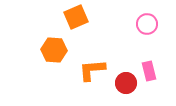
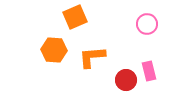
orange square: moved 1 px left
orange L-shape: moved 13 px up
red circle: moved 3 px up
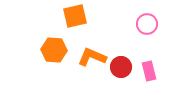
orange square: moved 1 px up; rotated 10 degrees clockwise
orange L-shape: rotated 28 degrees clockwise
red circle: moved 5 px left, 13 px up
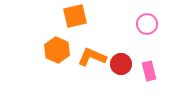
orange hexagon: moved 3 px right; rotated 20 degrees clockwise
red circle: moved 3 px up
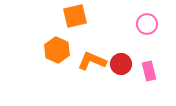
orange L-shape: moved 4 px down
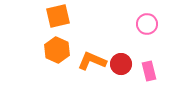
orange square: moved 17 px left
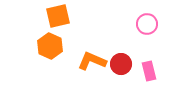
orange hexagon: moved 7 px left, 4 px up
